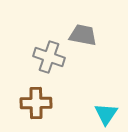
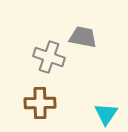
gray trapezoid: moved 2 px down
brown cross: moved 4 px right
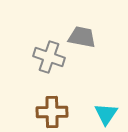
gray trapezoid: moved 1 px left
brown cross: moved 12 px right, 9 px down
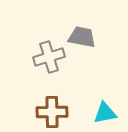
gray cross: rotated 36 degrees counterclockwise
cyan triangle: moved 1 px left, 1 px up; rotated 45 degrees clockwise
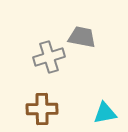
brown cross: moved 10 px left, 3 px up
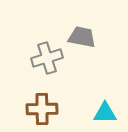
gray cross: moved 2 px left, 1 px down
cyan triangle: rotated 10 degrees clockwise
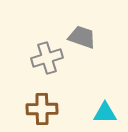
gray trapezoid: rotated 8 degrees clockwise
